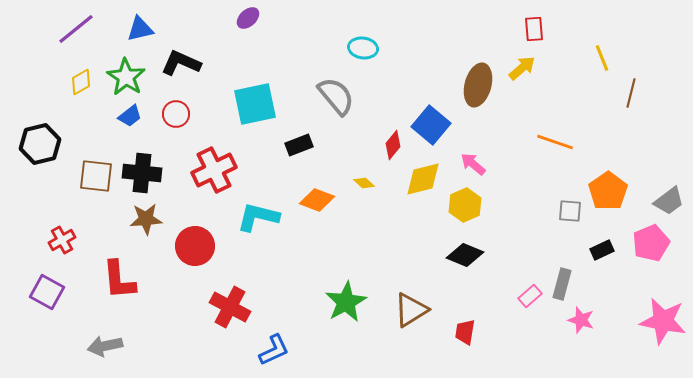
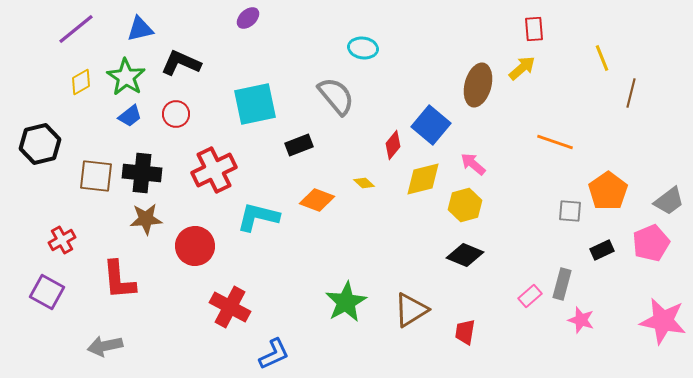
yellow hexagon at (465, 205): rotated 8 degrees clockwise
blue L-shape at (274, 350): moved 4 px down
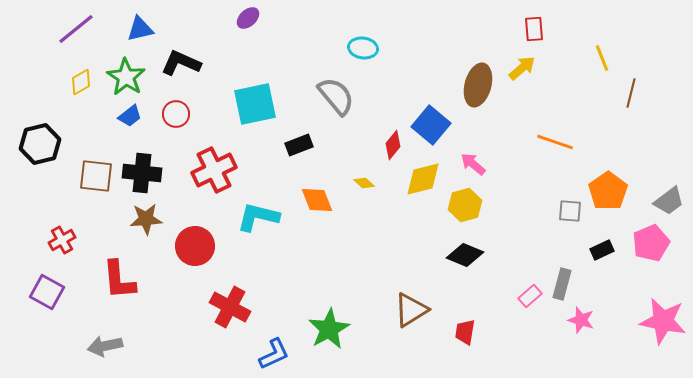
orange diamond at (317, 200): rotated 48 degrees clockwise
green star at (346, 302): moved 17 px left, 27 px down
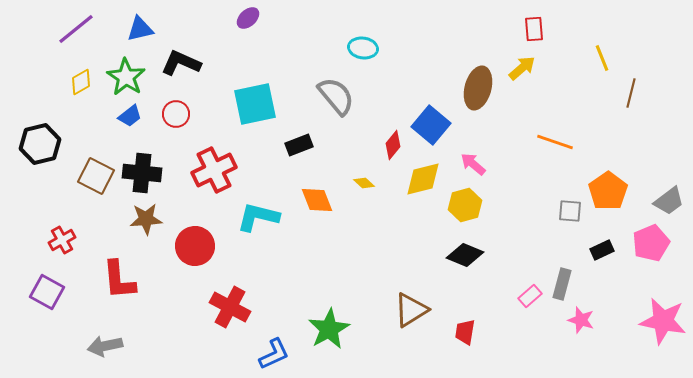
brown ellipse at (478, 85): moved 3 px down
brown square at (96, 176): rotated 21 degrees clockwise
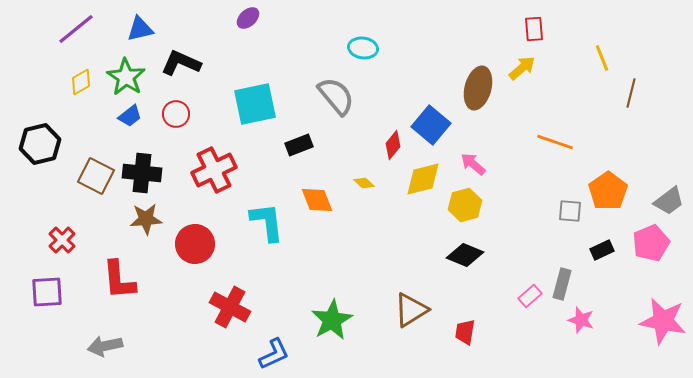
cyan L-shape at (258, 217): moved 9 px right, 5 px down; rotated 69 degrees clockwise
red cross at (62, 240): rotated 16 degrees counterclockwise
red circle at (195, 246): moved 2 px up
purple square at (47, 292): rotated 32 degrees counterclockwise
green star at (329, 329): moved 3 px right, 9 px up
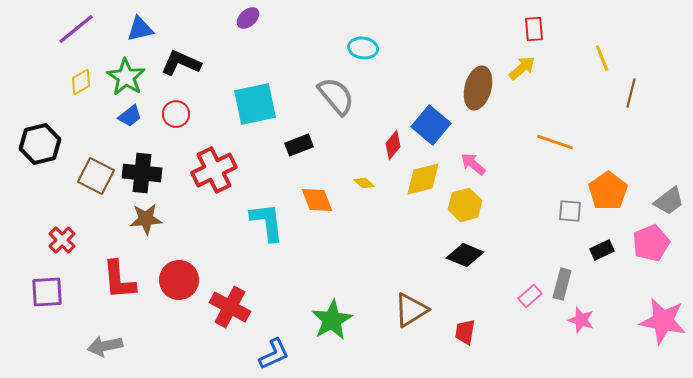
red circle at (195, 244): moved 16 px left, 36 px down
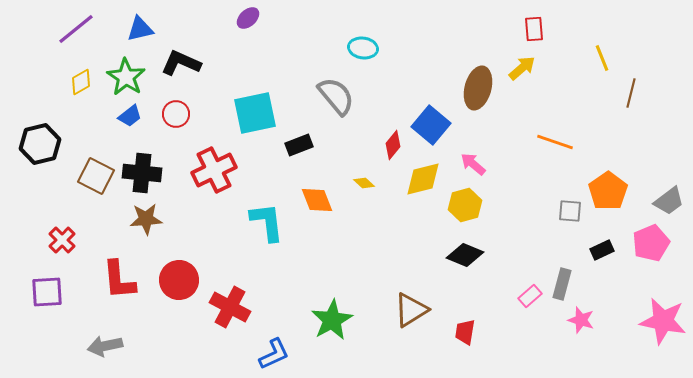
cyan square at (255, 104): moved 9 px down
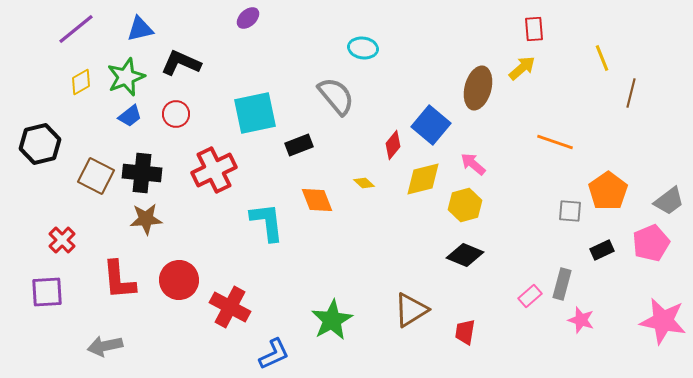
green star at (126, 77): rotated 18 degrees clockwise
